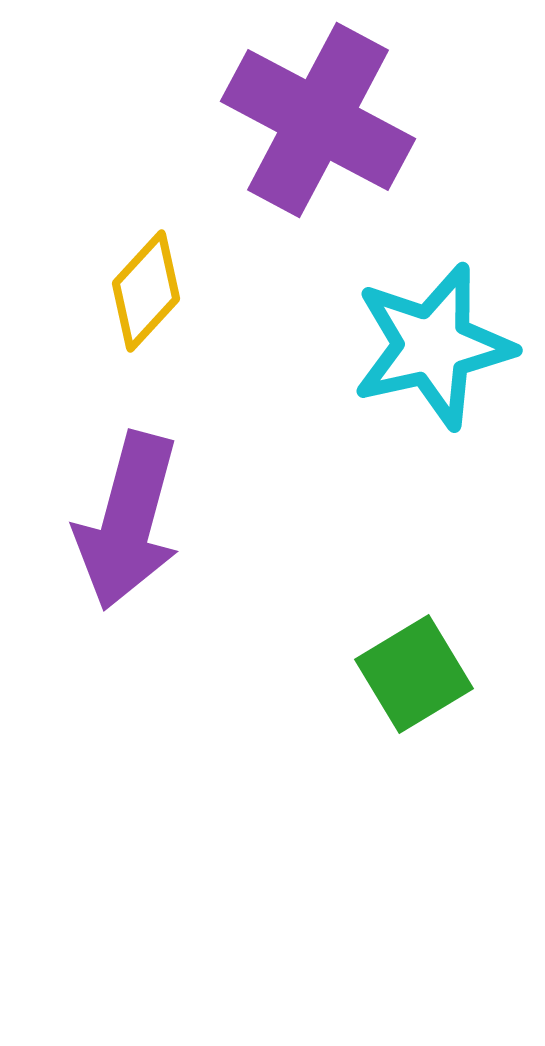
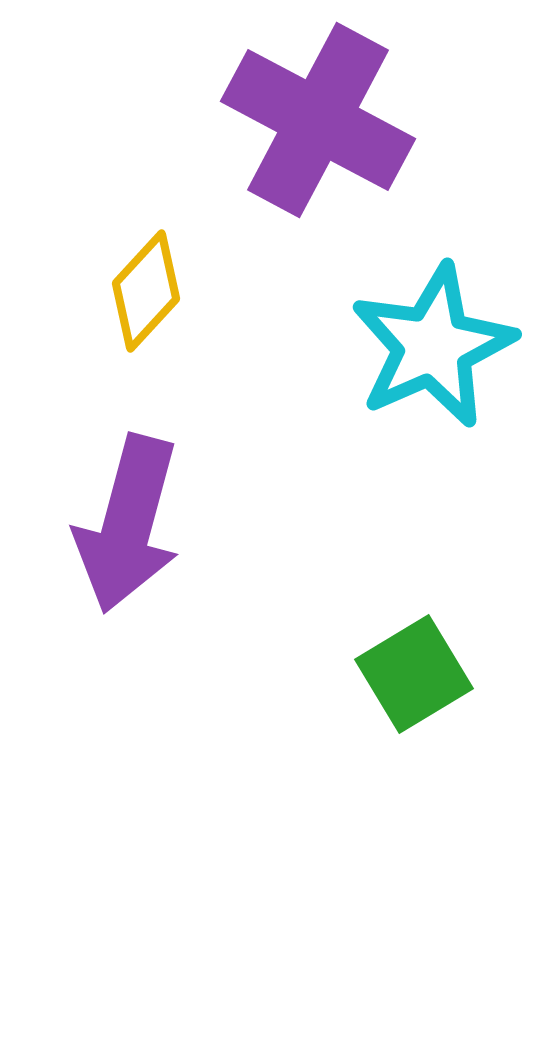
cyan star: rotated 11 degrees counterclockwise
purple arrow: moved 3 px down
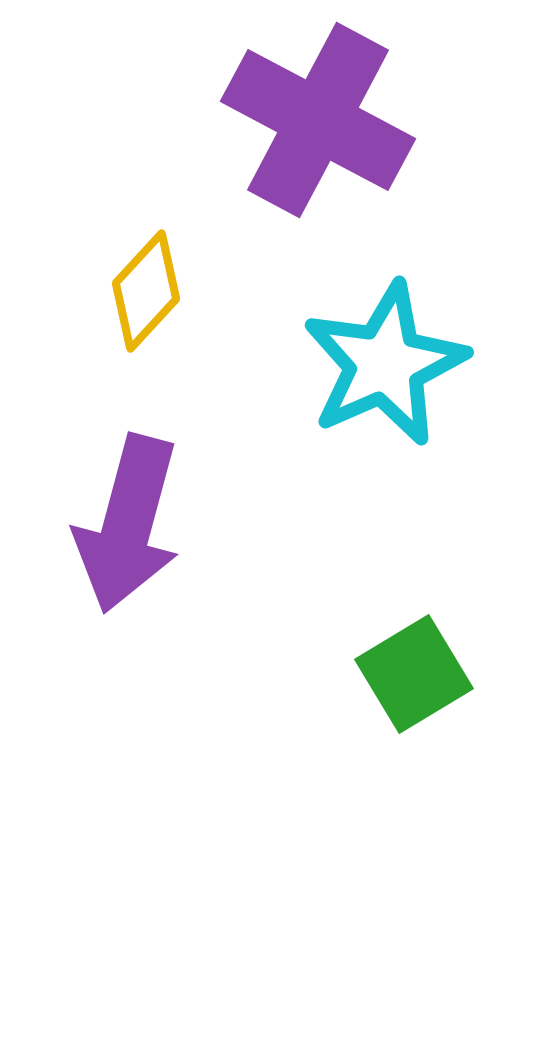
cyan star: moved 48 px left, 18 px down
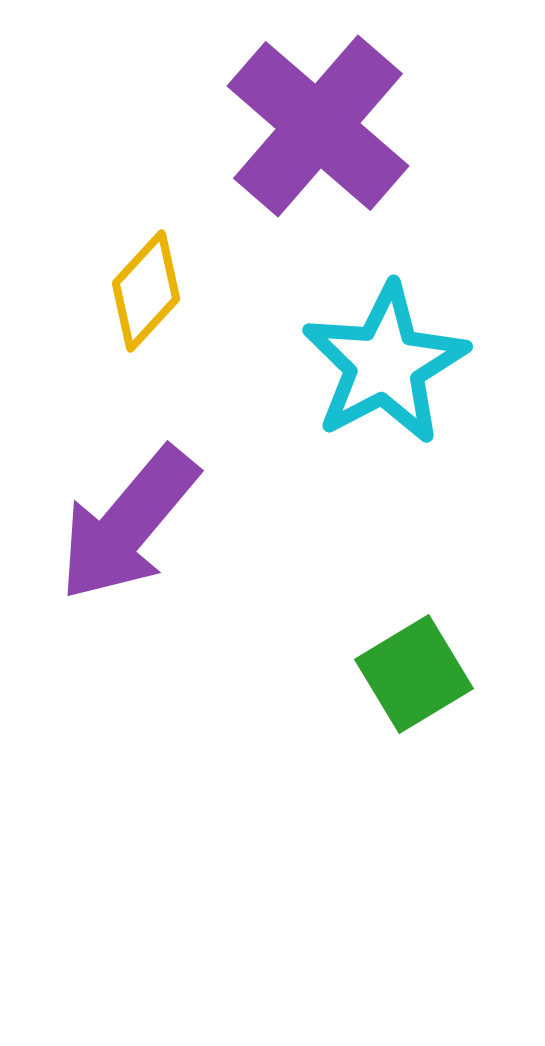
purple cross: moved 6 px down; rotated 13 degrees clockwise
cyan star: rotated 4 degrees counterclockwise
purple arrow: rotated 25 degrees clockwise
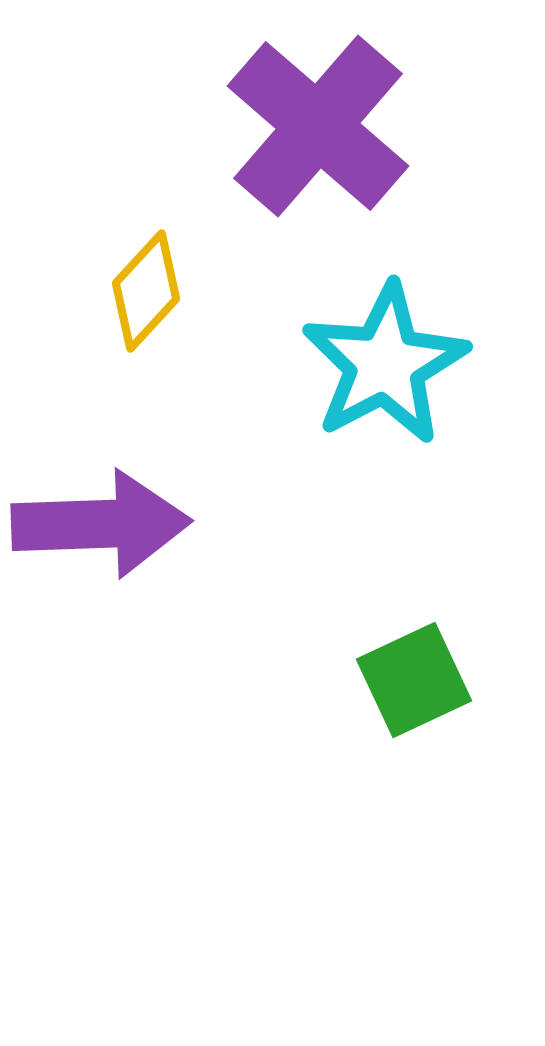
purple arrow: moved 27 px left; rotated 132 degrees counterclockwise
green square: moved 6 px down; rotated 6 degrees clockwise
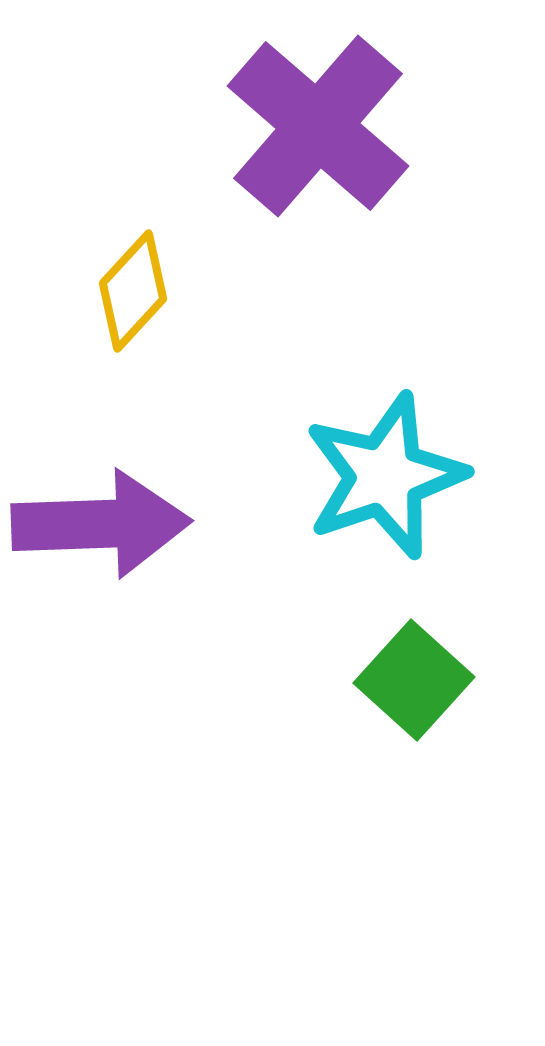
yellow diamond: moved 13 px left
cyan star: moved 112 px down; rotated 9 degrees clockwise
green square: rotated 23 degrees counterclockwise
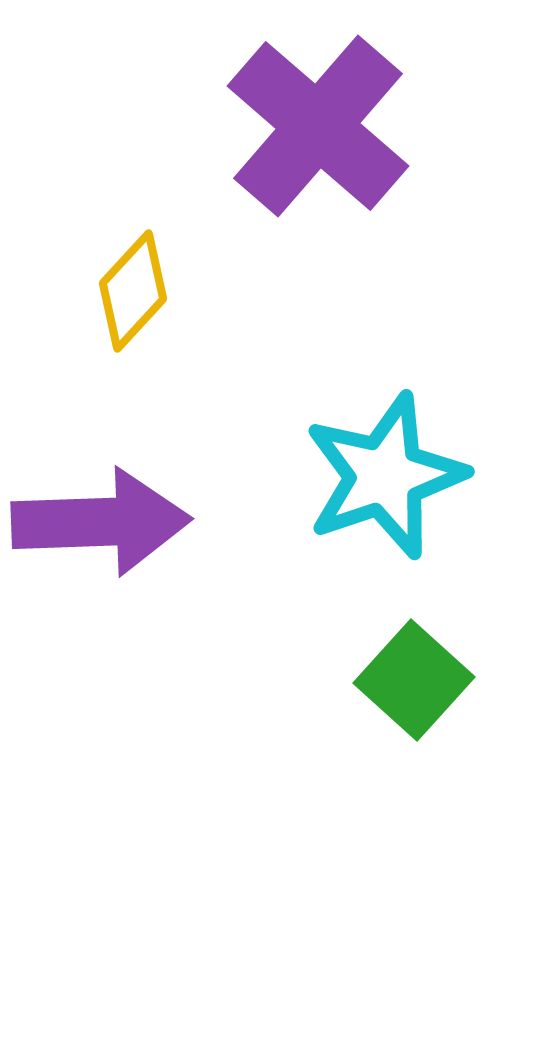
purple arrow: moved 2 px up
